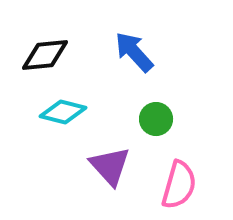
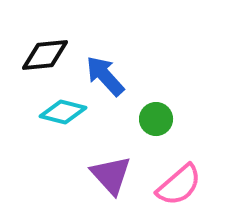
blue arrow: moved 29 px left, 24 px down
purple triangle: moved 1 px right, 9 px down
pink semicircle: rotated 33 degrees clockwise
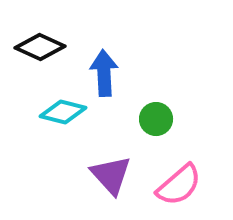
black diamond: moved 5 px left, 8 px up; rotated 30 degrees clockwise
blue arrow: moved 1 px left, 3 px up; rotated 39 degrees clockwise
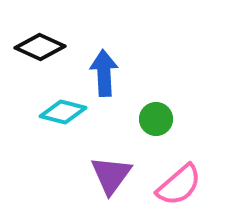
purple triangle: rotated 18 degrees clockwise
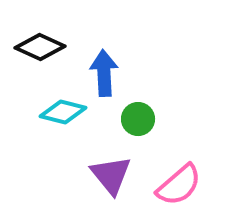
green circle: moved 18 px left
purple triangle: rotated 15 degrees counterclockwise
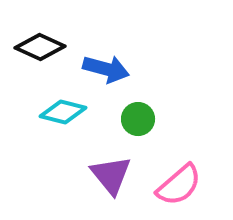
blue arrow: moved 2 px right, 4 px up; rotated 108 degrees clockwise
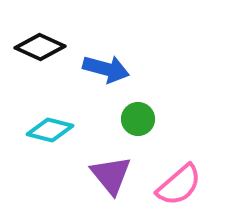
cyan diamond: moved 13 px left, 18 px down
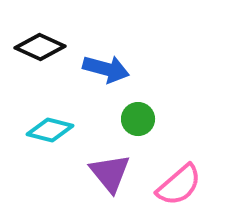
purple triangle: moved 1 px left, 2 px up
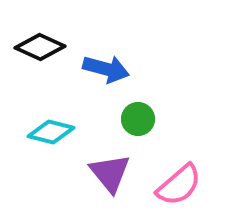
cyan diamond: moved 1 px right, 2 px down
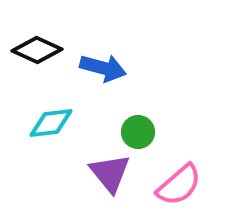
black diamond: moved 3 px left, 3 px down
blue arrow: moved 3 px left, 1 px up
green circle: moved 13 px down
cyan diamond: moved 9 px up; rotated 21 degrees counterclockwise
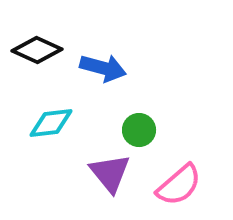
green circle: moved 1 px right, 2 px up
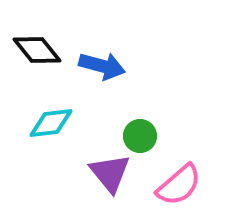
black diamond: rotated 27 degrees clockwise
blue arrow: moved 1 px left, 2 px up
green circle: moved 1 px right, 6 px down
